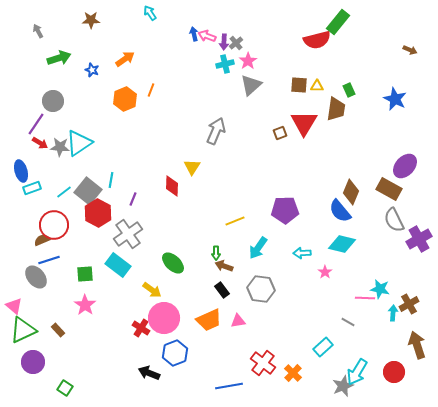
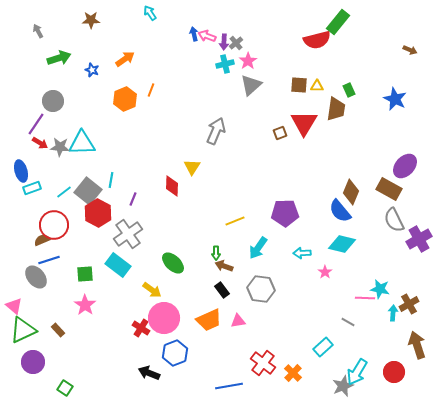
cyan triangle at (79, 143): moved 3 px right; rotated 32 degrees clockwise
purple pentagon at (285, 210): moved 3 px down
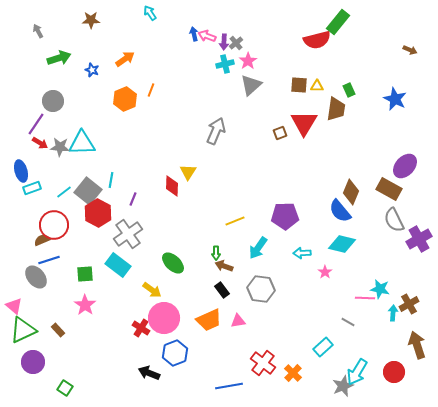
yellow triangle at (192, 167): moved 4 px left, 5 px down
purple pentagon at (285, 213): moved 3 px down
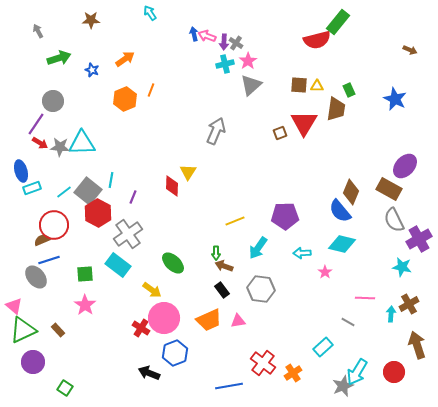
gray cross at (236, 43): rotated 16 degrees counterclockwise
purple line at (133, 199): moved 2 px up
cyan star at (380, 289): moved 22 px right, 22 px up
cyan arrow at (393, 313): moved 2 px left, 1 px down
orange cross at (293, 373): rotated 12 degrees clockwise
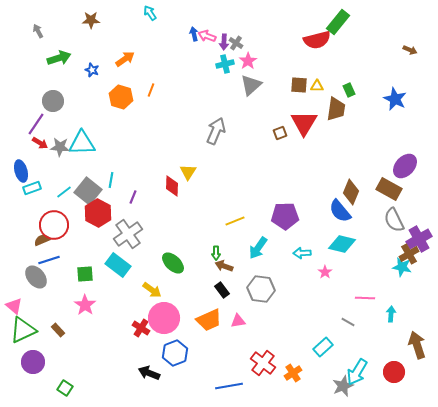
orange hexagon at (125, 99): moved 4 px left, 2 px up; rotated 20 degrees counterclockwise
brown cross at (409, 304): moved 50 px up
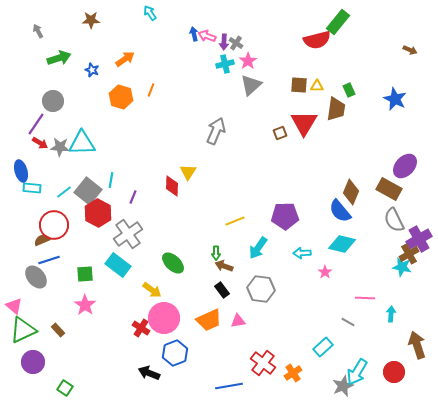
cyan rectangle at (32, 188): rotated 24 degrees clockwise
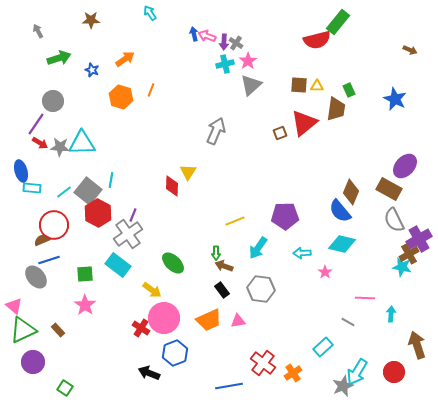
red triangle at (304, 123): rotated 20 degrees clockwise
purple line at (133, 197): moved 18 px down
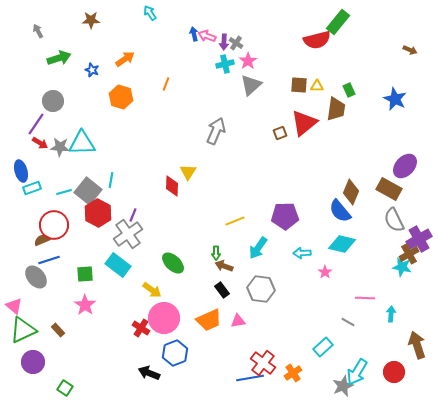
orange line at (151, 90): moved 15 px right, 6 px up
cyan rectangle at (32, 188): rotated 24 degrees counterclockwise
cyan line at (64, 192): rotated 21 degrees clockwise
blue line at (229, 386): moved 21 px right, 8 px up
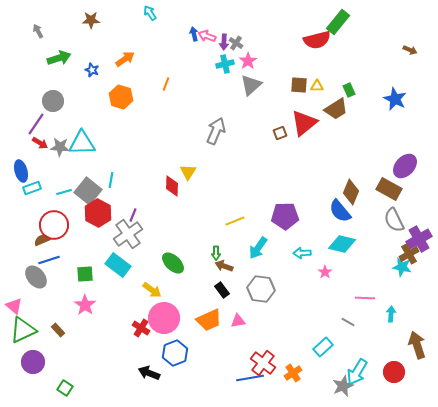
brown trapezoid at (336, 109): rotated 50 degrees clockwise
